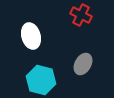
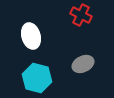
gray ellipse: rotated 35 degrees clockwise
cyan hexagon: moved 4 px left, 2 px up
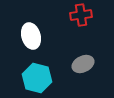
red cross: rotated 35 degrees counterclockwise
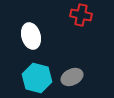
red cross: rotated 20 degrees clockwise
gray ellipse: moved 11 px left, 13 px down
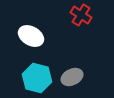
red cross: rotated 20 degrees clockwise
white ellipse: rotated 45 degrees counterclockwise
